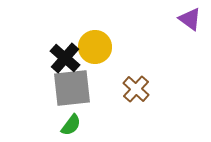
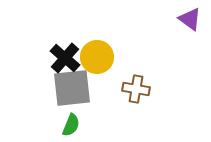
yellow circle: moved 2 px right, 10 px down
brown cross: rotated 32 degrees counterclockwise
green semicircle: rotated 15 degrees counterclockwise
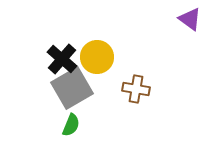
black cross: moved 3 px left, 1 px down
gray square: rotated 24 degrees counterclockwise
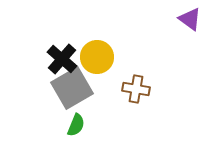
green semicircle: moved 5 px right
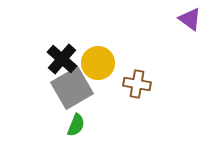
yellow circle: moved 1 px right, 6 px down
brown cross: moved 1 px right, 5 px up
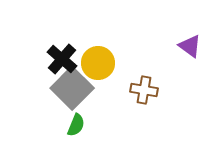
purple triangle: moved 27 px down
brown cross: moved 7 px right, 6 px down
gray square: rotated 15 degrees counterclockwise
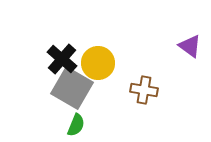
gray square: rotated 15 degrees counterclockwise
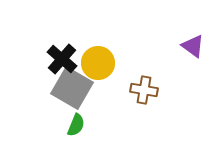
purple triangle: moved 3 px right
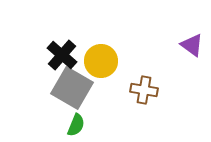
purple triangle: moved 1 px left, 1 px up
black cross: moved 4 px up
yellow circle: moved 3 px right, 2 px up
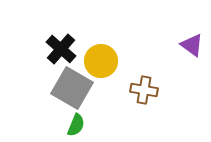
black cross: moved 1 px left, 6 px up
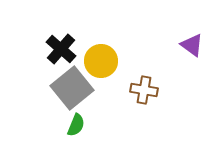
gray square: rotated 21 degrees clockwise
